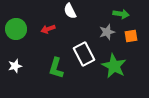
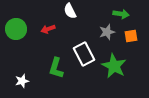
white star: moved 7 px right, 15 px down
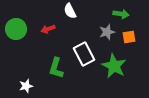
orange square: moved 2 px left, 1 px down
white star: moved 4 px right, 5 px down
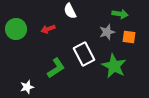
green arrow: moved 1 px left
orange square: rotated 16 degrees clockwise
green L-shape: rotated 140 degrees counterclockwise
white star: moved 1 px right, 1 px down
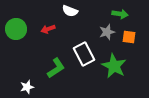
white semicircle: rotated 42 degrees counterclockwise
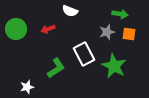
orange square: moved 3 px up
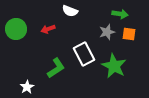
white star: rotated 16 degrees counterclockwise
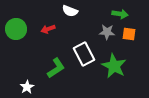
gray star: rotated 21 degrees clockwise
